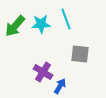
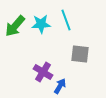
cyan line: moved 1 px down
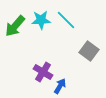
cyan line: rotated 25 degrees counterclockwise
cyan star: moved 4 px up
gray square: moved 9 px right, 3 px up; rotated 30 degrees clockwise
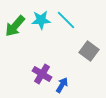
purple cross: moved 1 px left, 2 px down
blue arrow: moved 2 px right, 1 px up
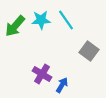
cyan line: rotated 10 degrees clockwise
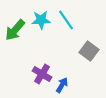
green arrow: moved 4 px down
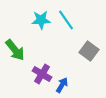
green arrow: moved 20 px down; rotated 80 degrees counterclockwise
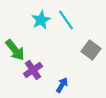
cyan star: rotated 24 degrees counterclockwise
gray square: moved 2 px right, 1 px up
purple cross: moved 9 px left, 4 px up; rotated 24 degrees clockwise
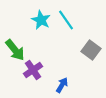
cyan star: rotated 18 degrees counterclockwise
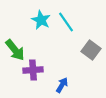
cyan line: moved 2 px down
purple cross: rotated 30 degrees clockwise
